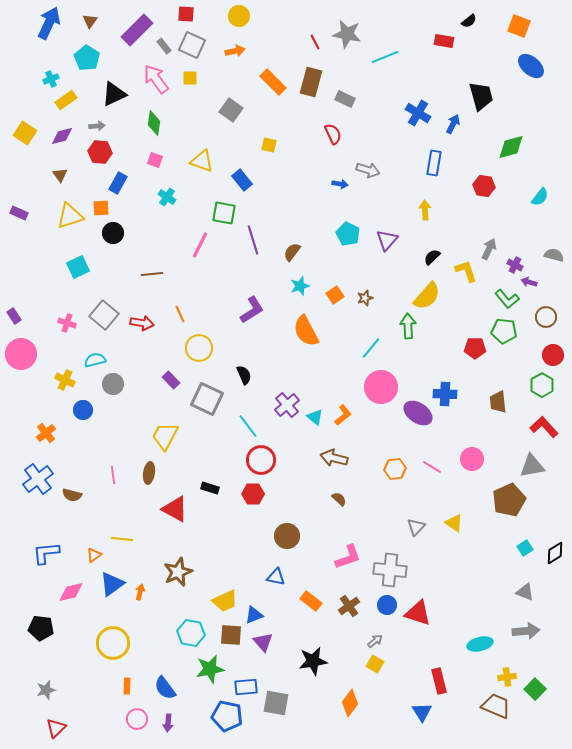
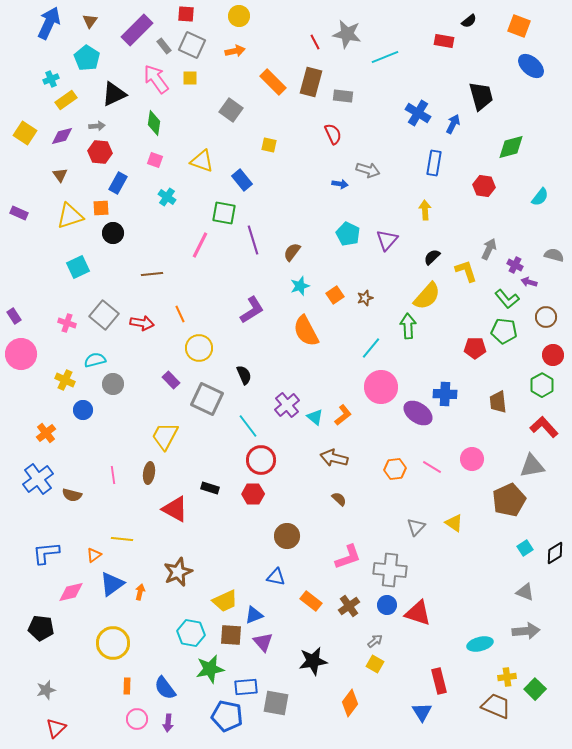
gray rectangle at (345, 99): moved 2 px left, 3 px up; rotated 18 degrees counterclockwise
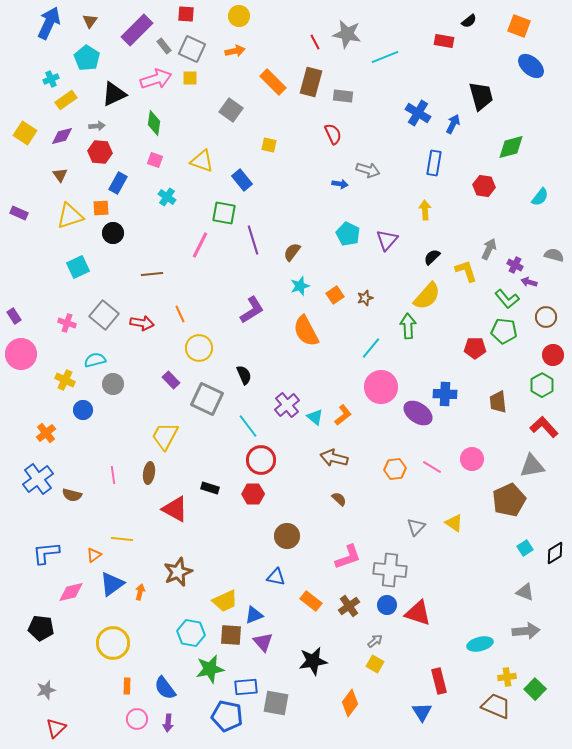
gray square at (192, 45): moved 4 px down
pink arrow at (156, 79): rotated 108 degrees clockwise
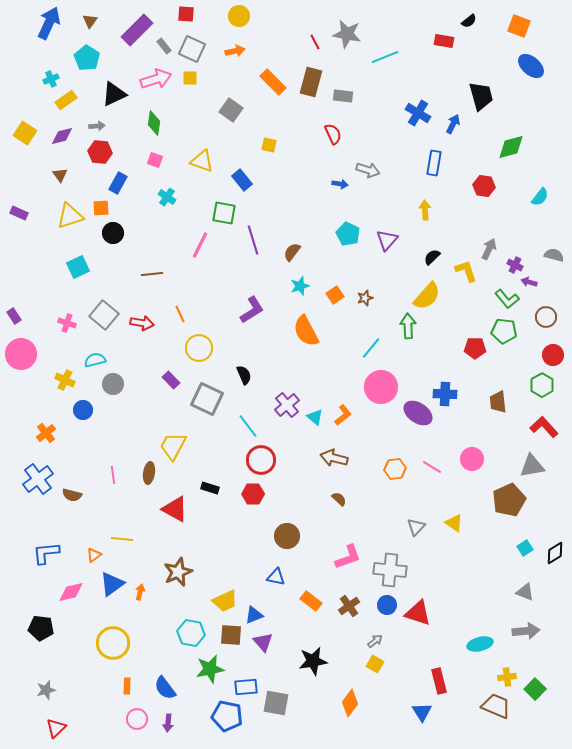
yellow trapezoid at (165, 436): moved 8 px right, 10 px down
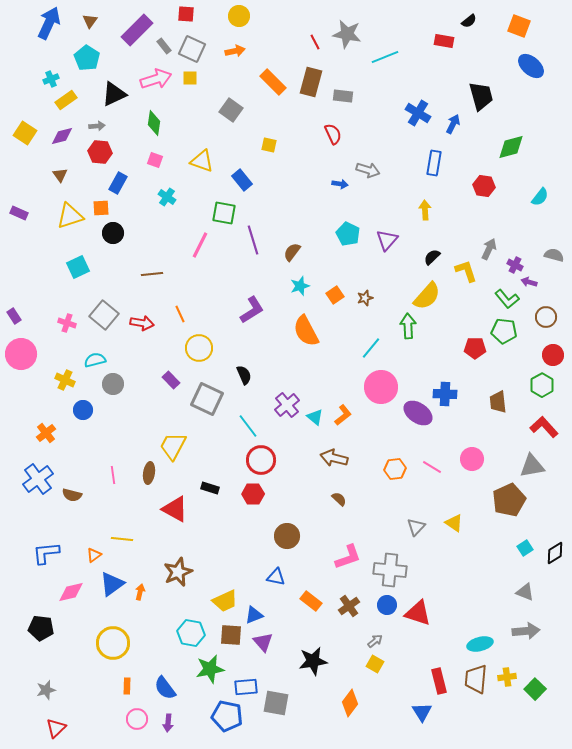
brown trapezoid at (496, 706): moved 20 px left, 27 px up; rotated 108 degrees counterclockwise
